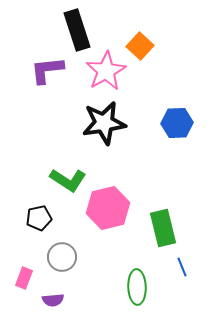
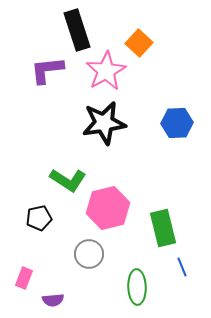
orange square: moved 1 px left, 3 px up
gray circle: moved 27 px right, 3 px up
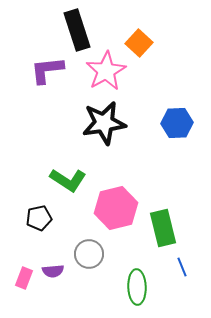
pink hexagon: moved 8 px right
purple semicircle: moved 29 px up
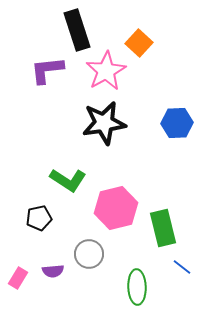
blue line: rotated 30 degrees counterclockwise
pink rectangle: moved 6 px left; rotated 10 degrees clockwise
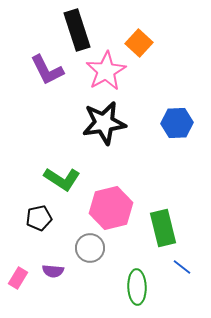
purple L-shape: rotated 111 degrees counterclockwise
green L-shape: moved 6 px left, 1 px up
pink hexagon: moved 5 px left
gray circle: moved 1 px right, 6 px up
purple semicircle: rotated 10 degrees clockwise
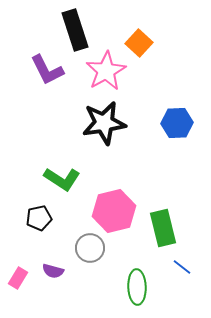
black rectangle: moved 2 px left
pink hexagon: moved 3 px right, 3 px down
purple semicircle: rotated 10 degrees clockwise
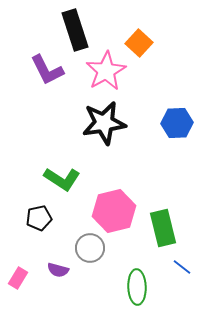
purple semicircle: moved 5 px right, 1 px up
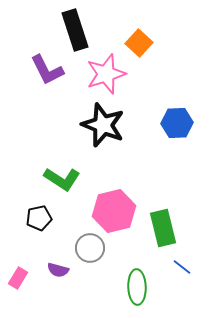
pink star: moved 3 px down; rotated 12 degrees clockwise
black star: moved 1 px left, 2 px down; rotated 30 degrees clockwise
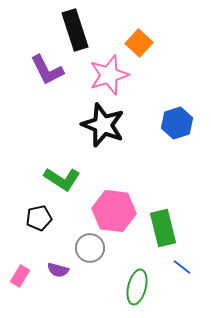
pink star: moved 3 px right, 1 px down
blue hexagon: rotated 16 degrees counterclockwise
pink hexagon: rotated 21 degrees clockwise
pink rectangle: moved 2 px right, 2 px up
green ellipse: rotated 16 degrees clockwise
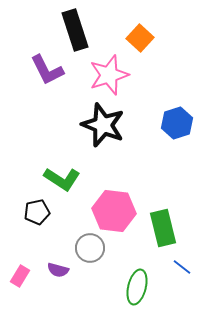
orange square: moved 1 px right, 5 px up
black pentagon: moved 2 px left, 6 px up
